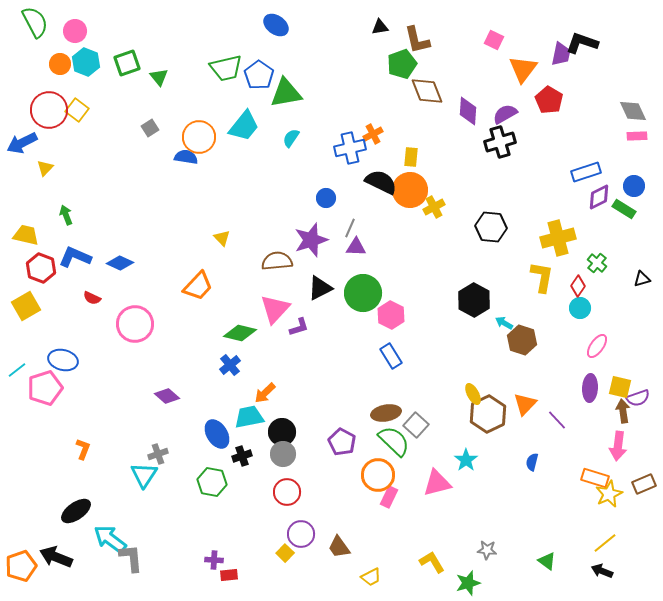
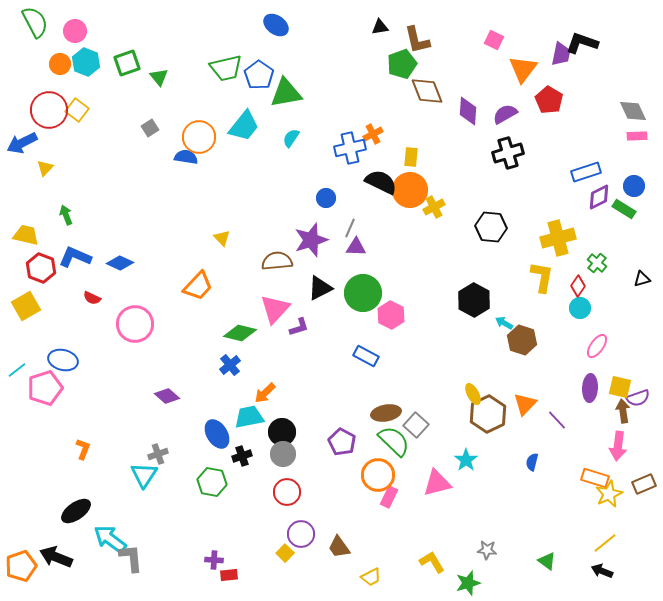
black cross at (500, 142): moved 8 px right, 11 px down
blue rectangle at (391, 356): moved 25 px left; rotated 30 degrees counterclockwise
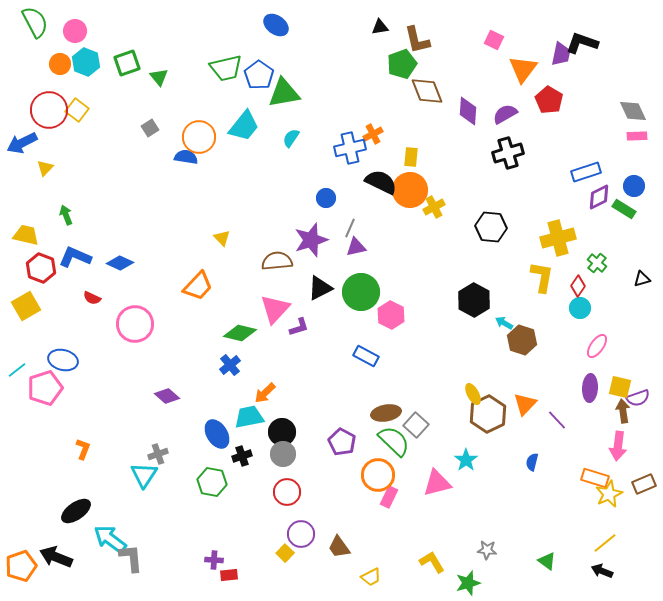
green triangle at (286, 93): moved 2 px left
purple triangle at (356, 247): rotated 15 degrees counterclockwise
green circle at (363, 293): moved 2 px left, 1 px up
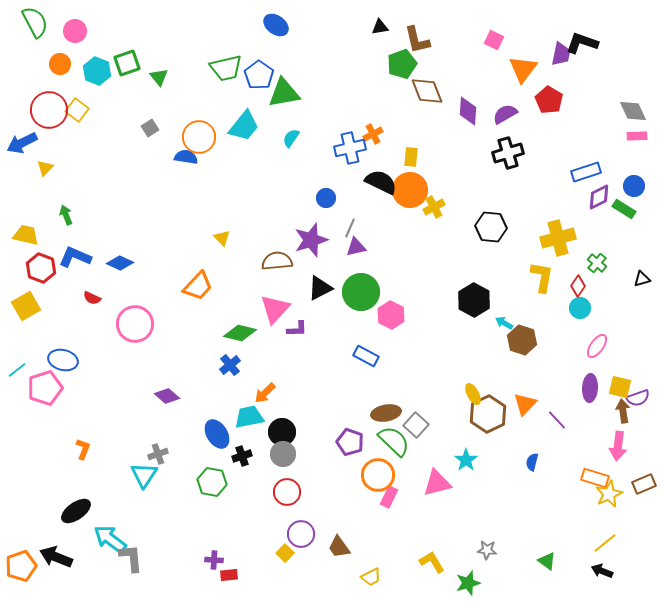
cyan hexagon at (86, 62): moved 11 px right, 9 px down
purple L-shape at (299, 327): moved 2 px left, 2 px down; rotated 15 degrees clockwise
purple pentagon at (342, 442): moved 8 px right; rotated 8 degrees counterclockwise
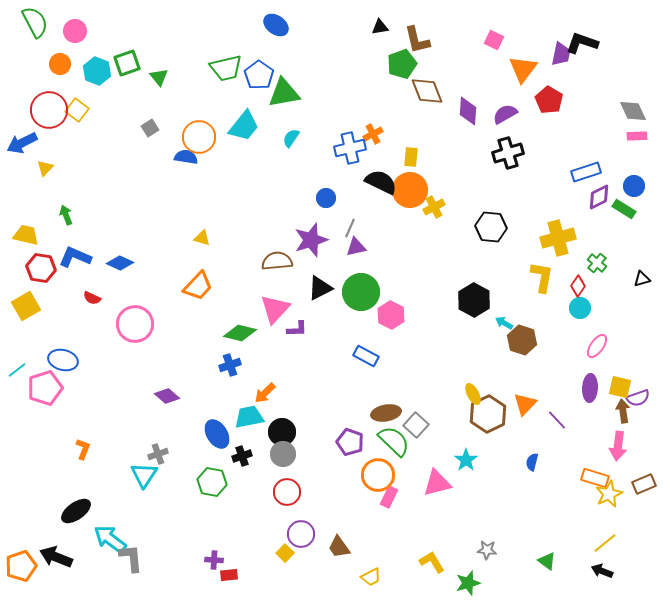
yellow triangle at (222, 238): moved 20 px left; rotated 30 degrees counterclockwise
red hexagon at (41, 268): rotated 12 degrees counterclockwise
blue cross at (230, 365): rotated 20 degrees clockwise
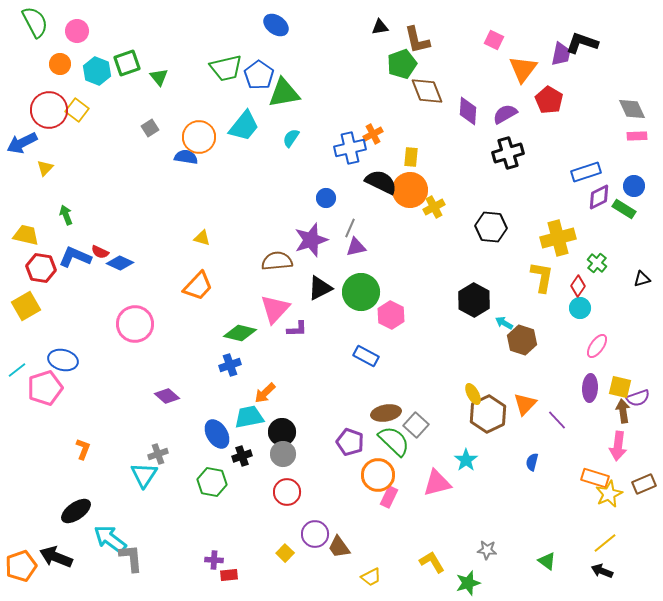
pink circle at (75, 31): moved 2 px right
gray diamond at (633, 111): moved 1 px left, 2 px up
red semicircle at (92, 298): moved 8 px right, 46 px up
purple circle at (301, 534): moved 14 px right
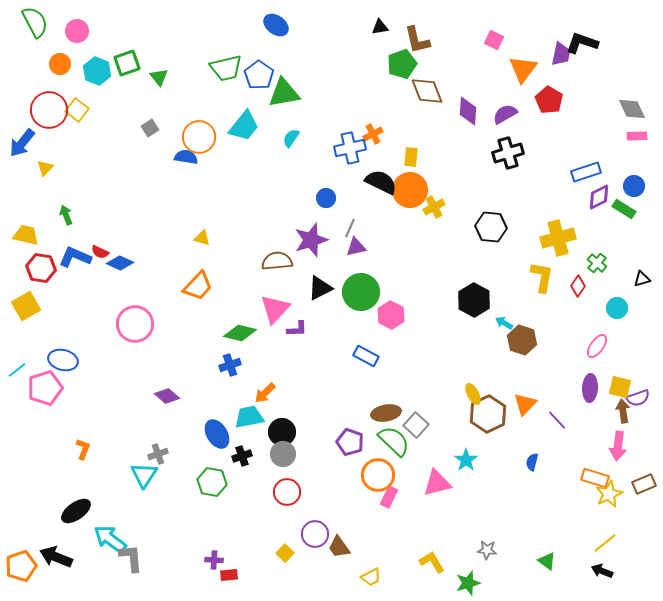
blue arrow at (22, 143): rotated 24 degrees counterclockwise
cyan circle at (580, 308): moved 37 px right
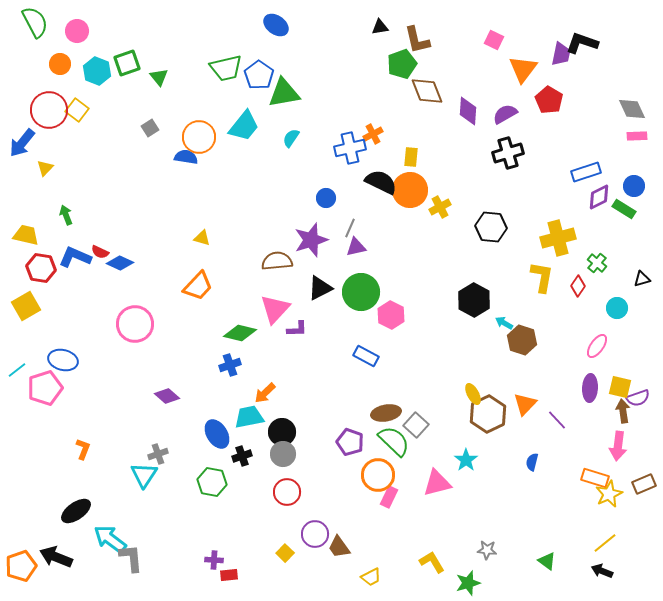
yellow cross at (434, 207): moved 6 px right
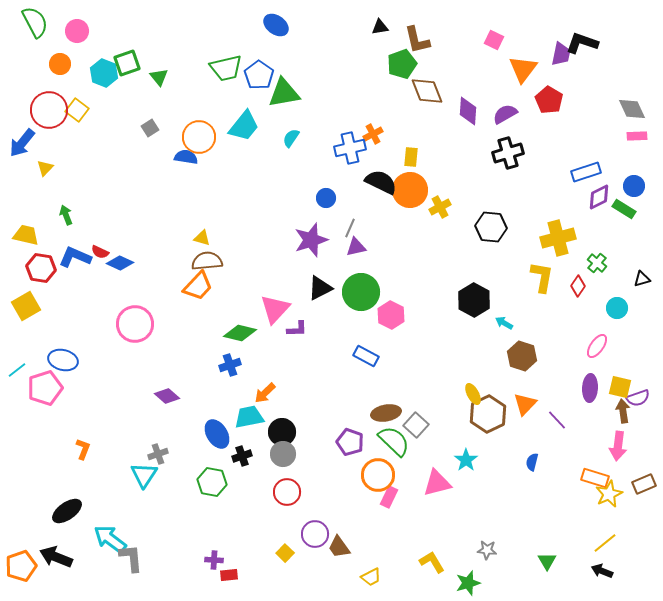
cyan hexagon at (97, 71): moved 7 px right, 2 px down
brown semicircle at (277, 261): moved 70 px left
brown hexagon at (522, 340): moved 16 px down
black ellipse at (76, 511): moved 9 px left
green triangle at (547, 561): rotated 24 degrees clockwise
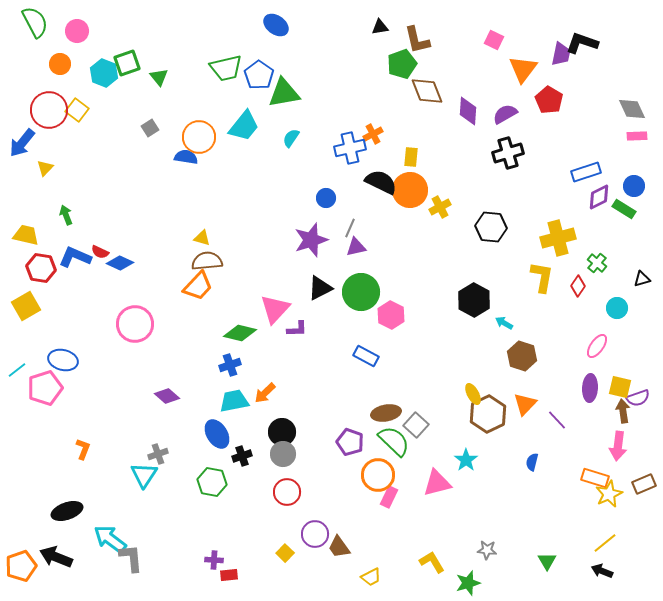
cyan trapezoid at (249, 417): moved 15 px left, 16 px up
black ellipse at (67, 511): rotated 16 degrees clockwise
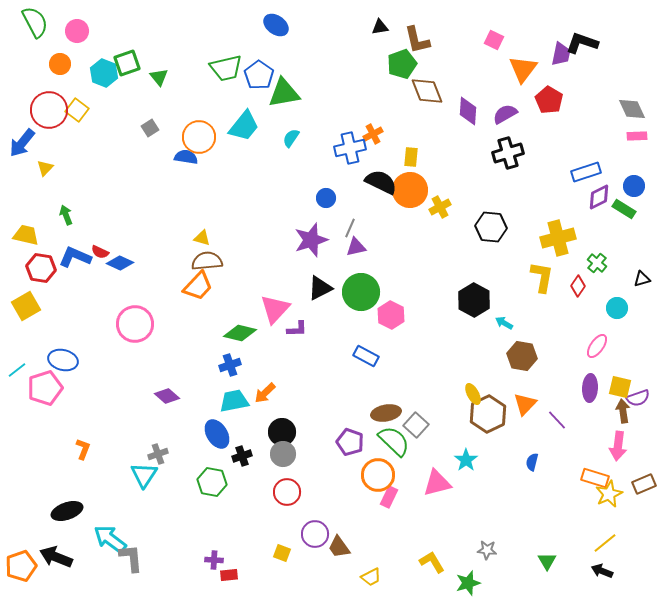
brown hexagon at (522, 356): rotated 8 degrees counterclockwise
yellow square at (285, 553): moved 3 px left; rotated 24 degrees counterclockwise
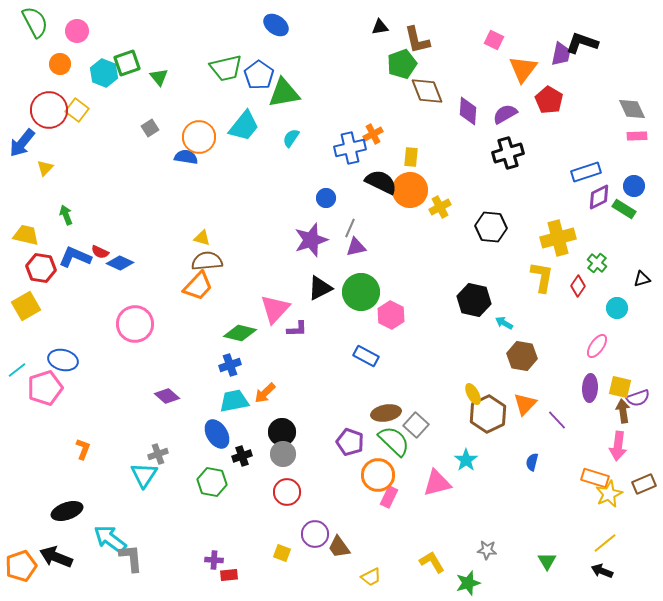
black hexagon at (474, 300): rotated 16 degrees counterclockwise
